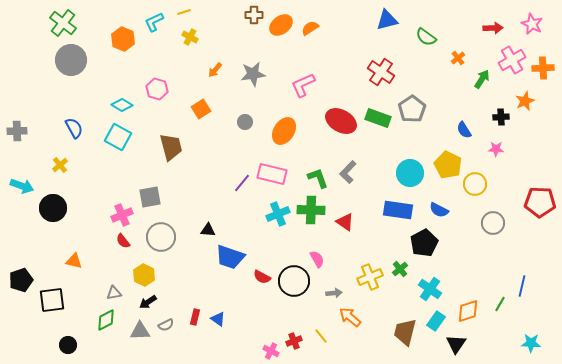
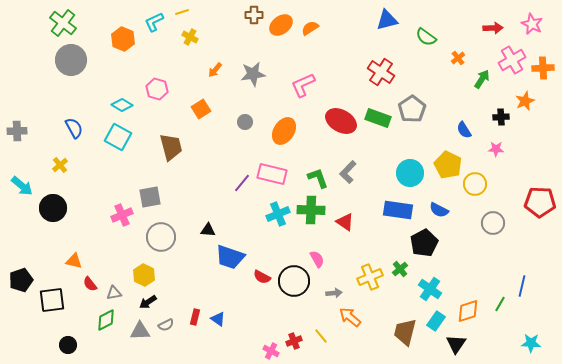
yellow line at (184, 12): moved 2 px left
cyan arrow at (22, 186): rotated 20 degrees clockwise
red semicircle at (123, 241): moved 33 px left, 43 px down
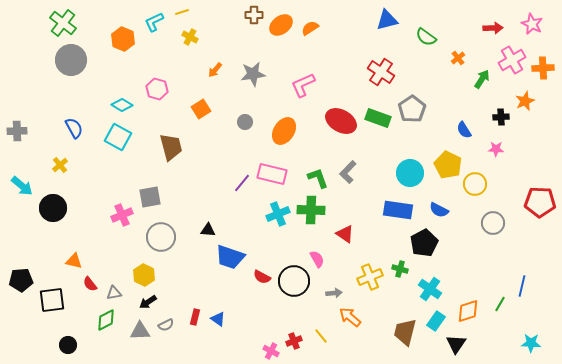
red triangle at (345, 222): moved 12 px down
green cross at (400, 269): rotated 35 degrees counterclockwise
black pentagon at (21, 280): rotated 15 degrees clockwise
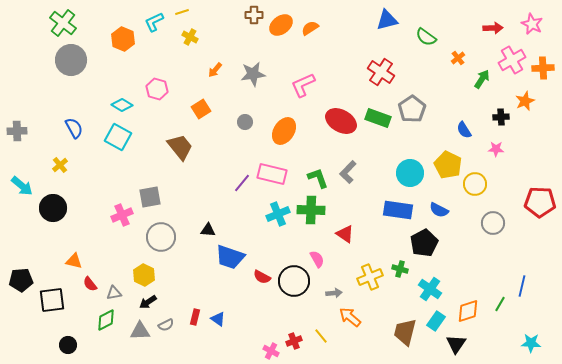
brown trapezoid at (171, 147): moved 9 px right; rotated 24 degrees counterclockwise
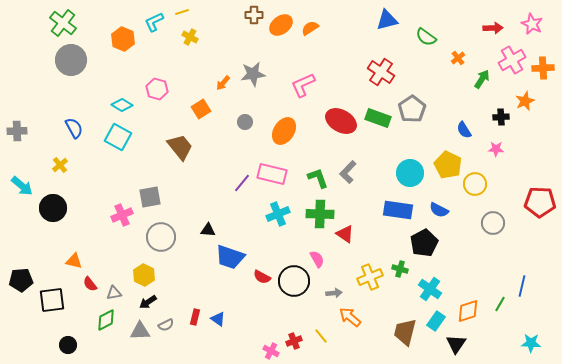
orange arrow at (215, 70): moved 8 px right, 13 px down
green cross at (311, 210): moved 9 px right, 4 px down
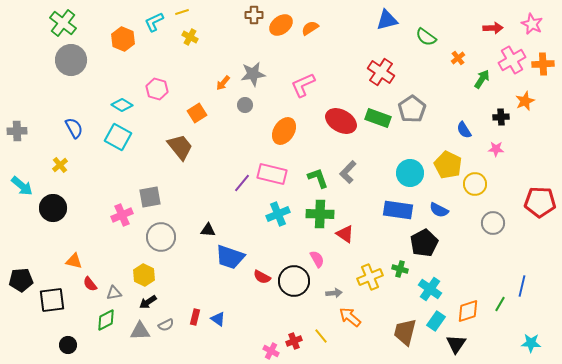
orange cross at (543, 68): moved 4 px up
orange square at (201, 109): moved 4 px left, 4 px down
gray circle at (245, 122): moved 17 px up
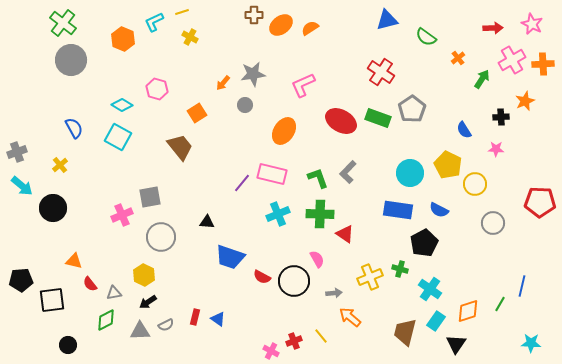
gray cross at (17, 131): moved 21 px down; rotated 18 degrees counterclockwise
black triangle at (208, 230): moved 1 px left, 8 px up
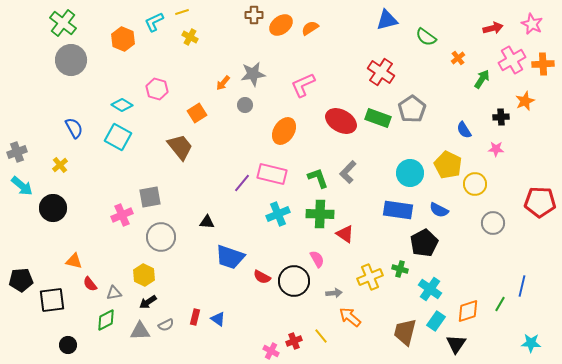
red arrow at (493, 28): rotated 12 degrees counterclockwise
